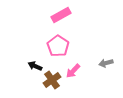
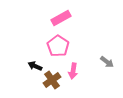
pink rectangle: moved 3 px down
gray arrow: moved 1 px right, 1 px up; rotated 128 degrees counterclockwise
pink arrow: rotated 35 degrees counterclockwise
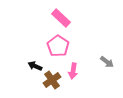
pink rectangle: rotated 72 degrees clockwise
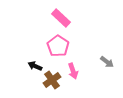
pink arrow: rotated 28 degrees counterclockwise
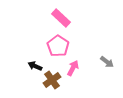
pink arrow: moved 3 px up; rotated 133 degrees counterclockwise
